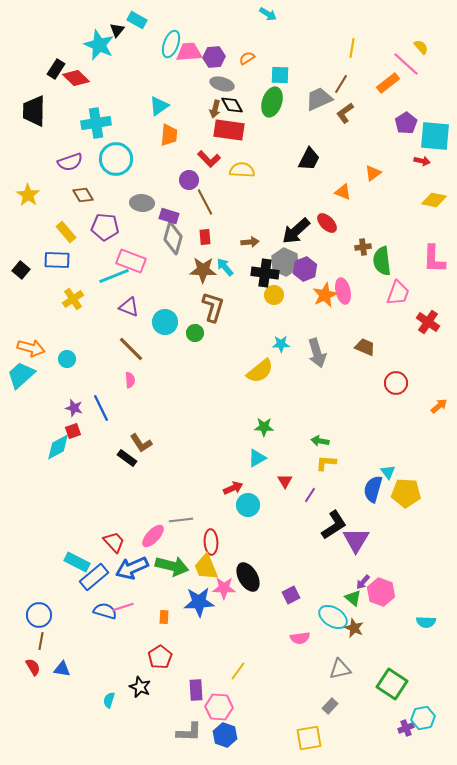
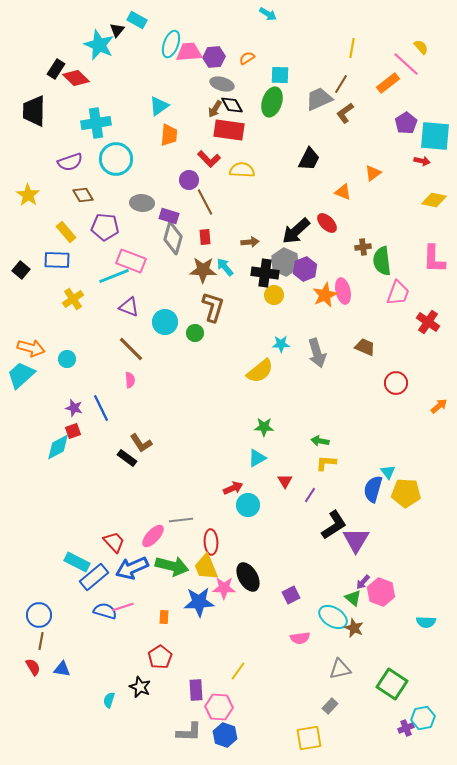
brown arrow at (215, 109): rotated 18 degrees clockwise
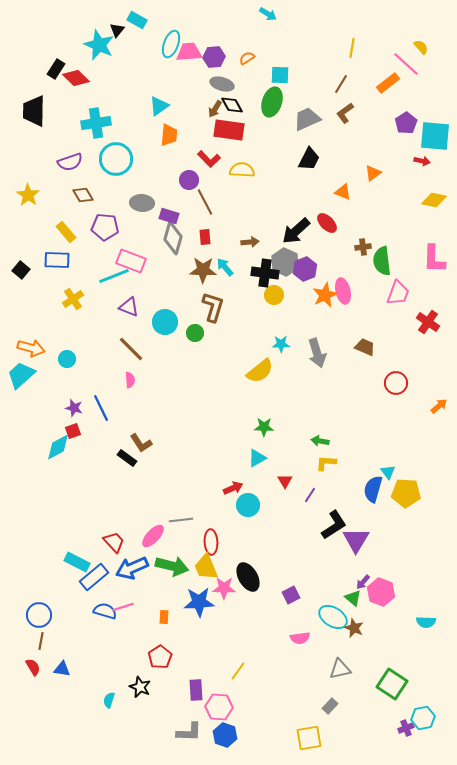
gray trapezoid at (319, 99): moved 12 px left, 20 px down
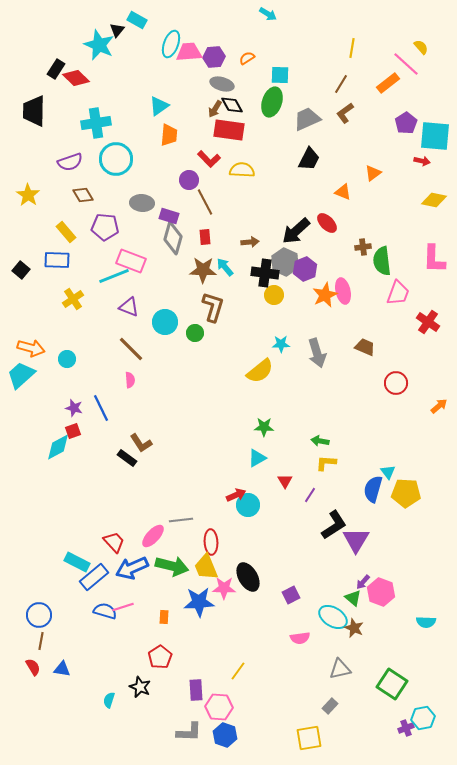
red arrow at (233, 488): moved 3 px right, 7 px down
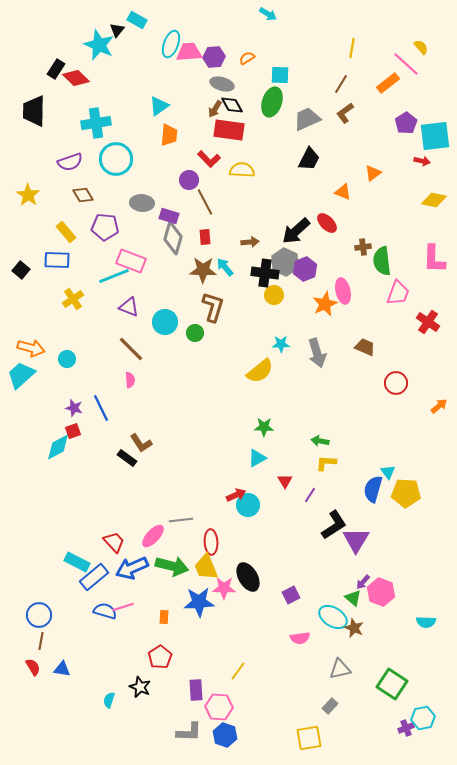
cyan square at (435, 136): rotated 12 degrees counterclockwise
orange star at (325, 295): moved 9 px down
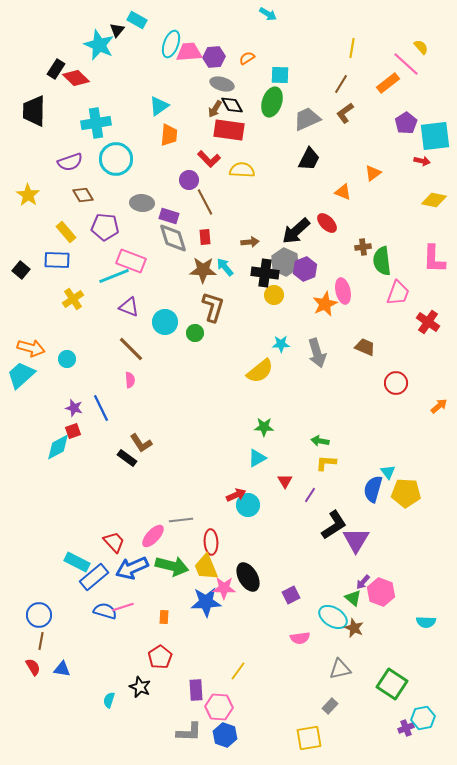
gray diamond at (173, 238): rotated 32 degrees counterclockwise
blue star at (199, 602): moved 7 px right
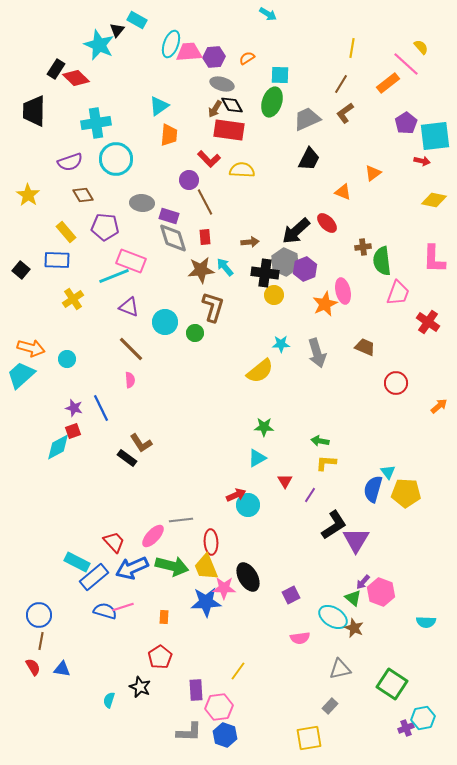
brown star at (203, 270): moved 2 px left; rotated 8 degrees counterclockwise
pink hexagon at (219, 707): rotated 12 degrees counterclockwise
